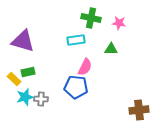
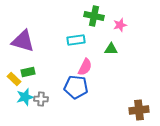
green cross: moved 3 px right, 2 px up
pink star: moved 1 px right, 2 px down; rotated 24 degrees counterclockwise
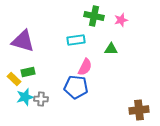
pink star: moved 1 px right, 5 px up
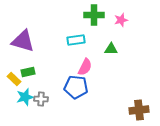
green cross: moved 1 px up; rotated 12 degrees counterclockwise
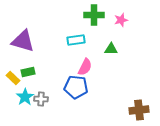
yellow rectangle: moved 1 px left, 1 px up
cyan star: rotated 18 degrees counterclockwise
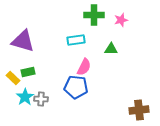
pink semicircle: moved 1 px left
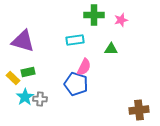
cyan rectangle: moved 1 px left
blue pentagon: moved 3 px up; rotated 10 degrees clockwise
gray cross: moved 1 px left
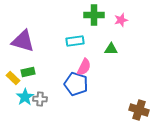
cyan rectangle: moved 1 px down
brown cross: rotated 24 degrees clockwise
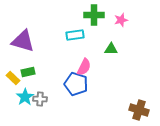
cyan rectangle: moved 6 px up
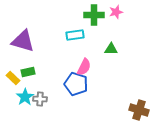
pink star: moved 5 px left, 8 px up
